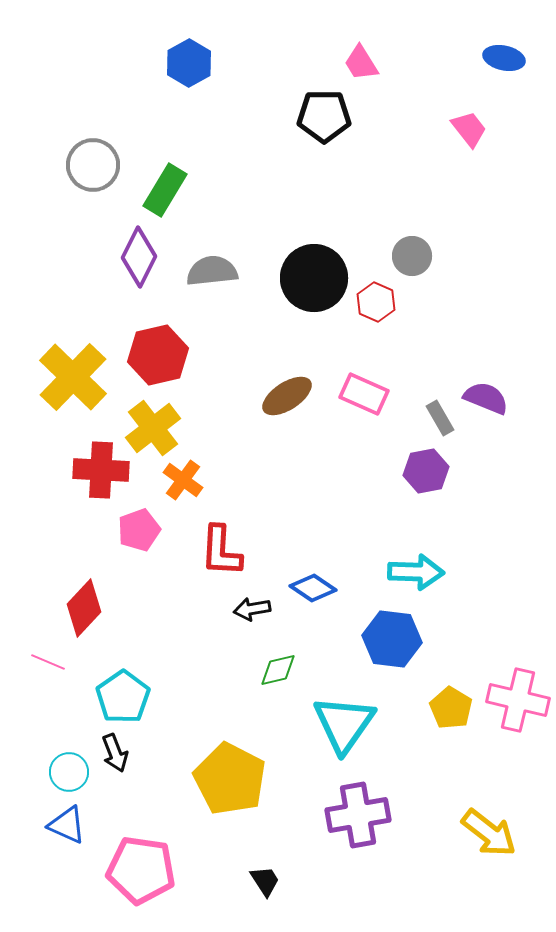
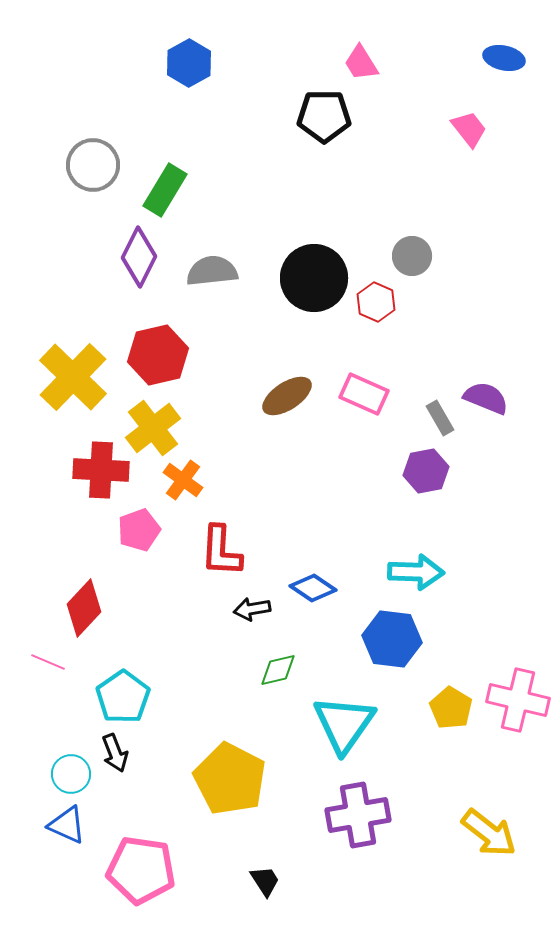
cyan circle at (69, 772): moved 2 px right, 2 px down
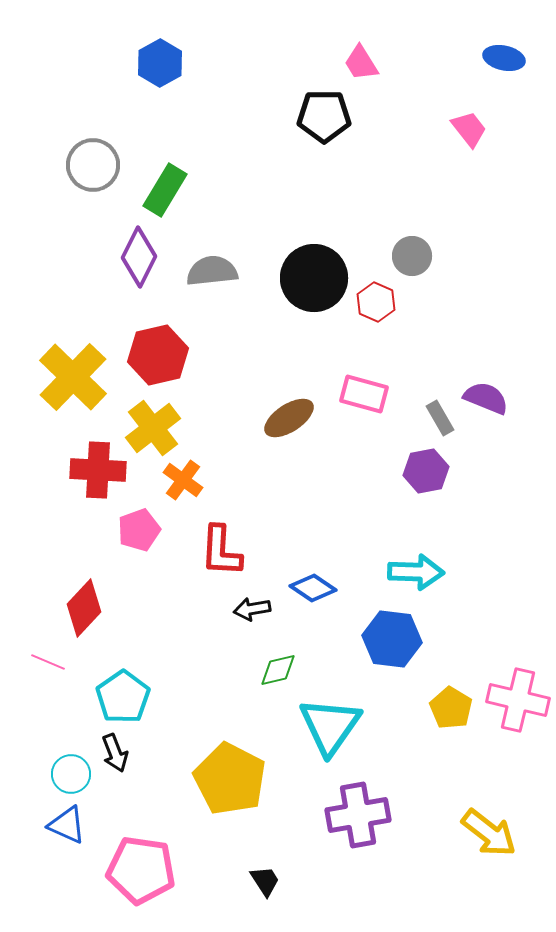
blue hexagon at (189, 63): moved 29 px left
pink rectangle at (364, 394): rotated 9 degrees counterclockwise
brown ellipse at (287, 396): moved 2 px right, 22 px down
red cross at (101, 470): moved 3 px left
cyan triangle at (344, 724): moved 14 px left, 2 px down
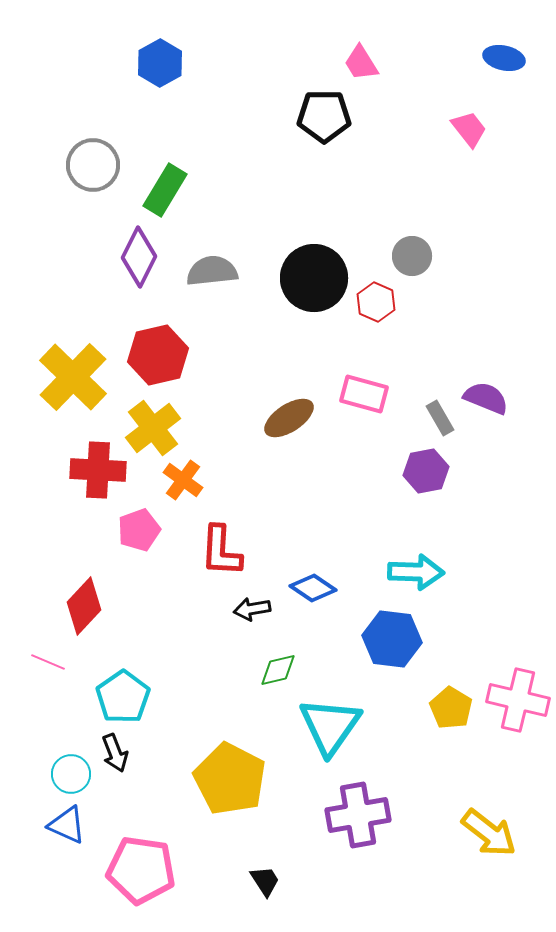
red diamond at (84, 608): moved 2 px up
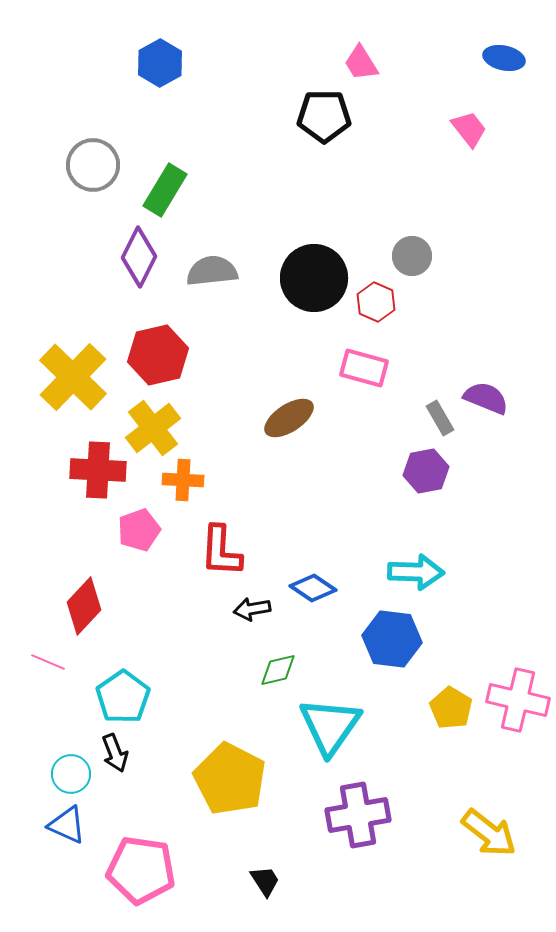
pink rectangle at (364, 394): moved 26 px up
orange cross at (183, 480): rotated 33 degrees counterclockwise
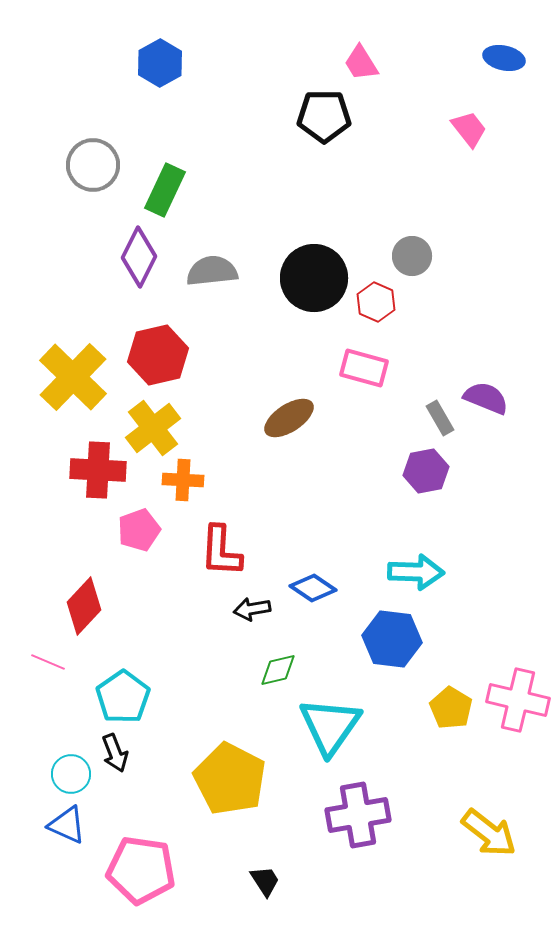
green rectangle at (165, 190): rotated 6 degrees counterclockwise
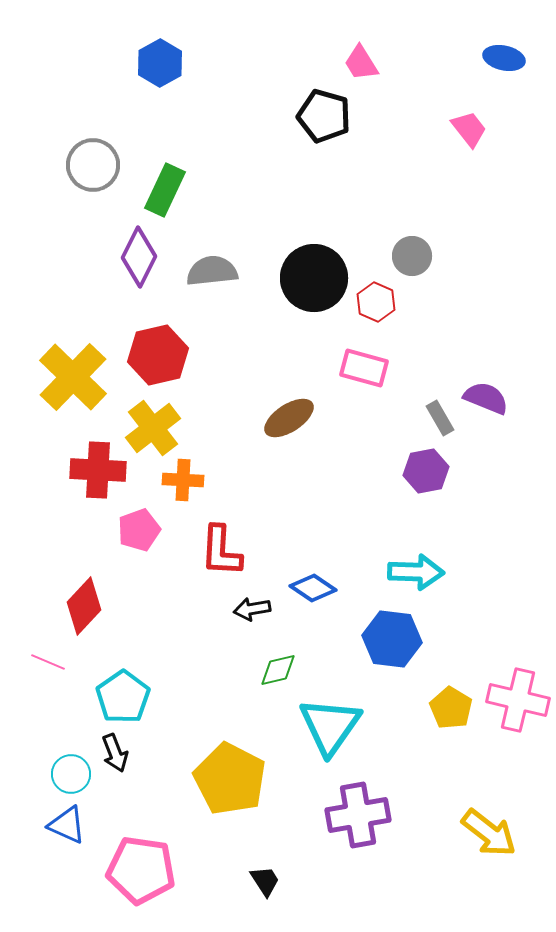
black pentagon at (324, 116): rotated 16 degrees clockwise
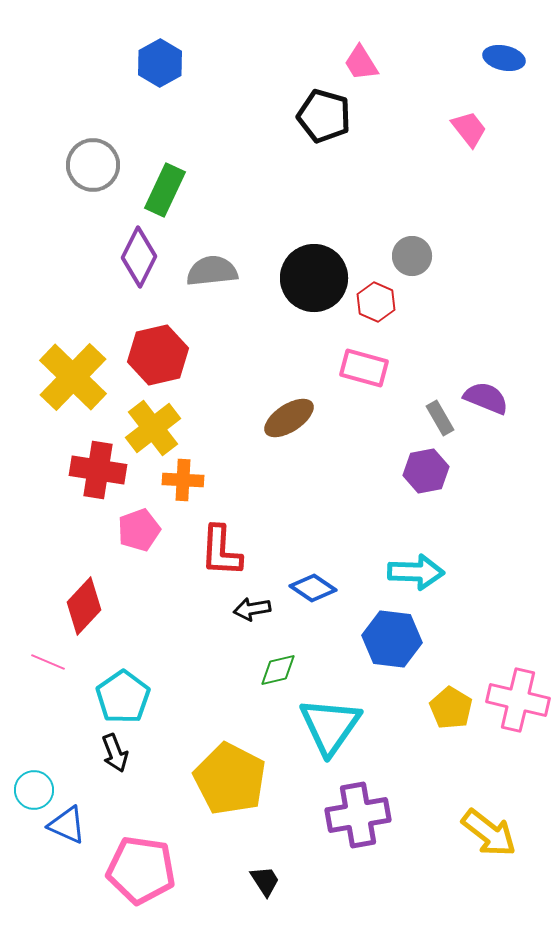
red cross at (98, 470): rotated 6 degrees clockwise
cyan circle at (71, 774): moved 37 px left, 16 px down
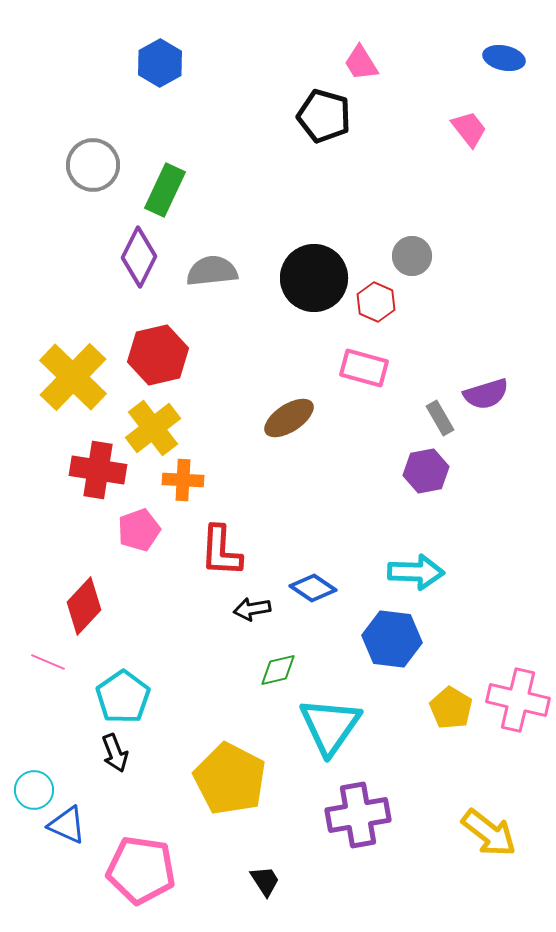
purple semicircle at (486, 398): moved 4 px up; rotated 141 degrees clockwise
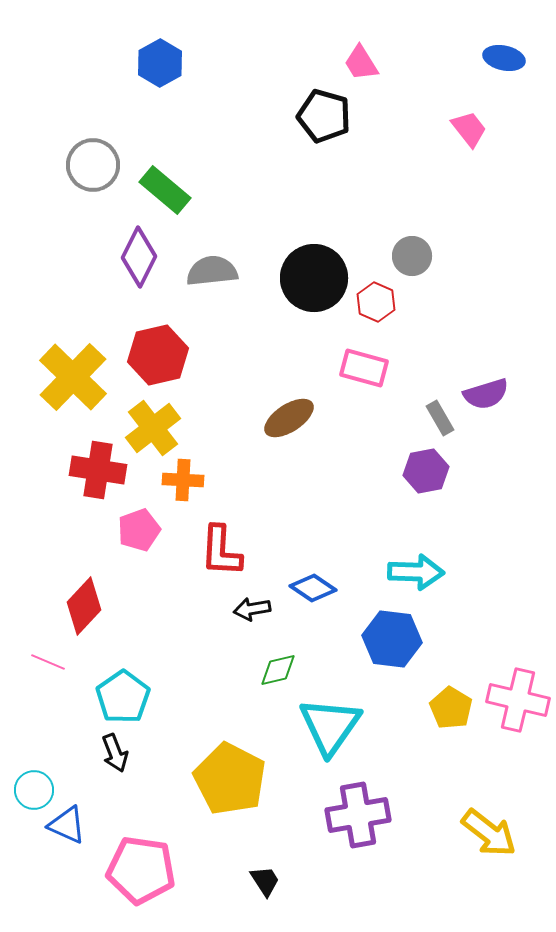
green rectangle at (165, 190): rotated 75 degrees counterclockwise
